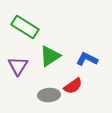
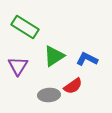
green triangle: moved 4 px right
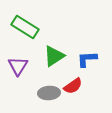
blue L-shape: rotated 30 degrees counterclockwise
gray ellipse: moved 2 px up
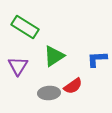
blue L-shape: moved 10 px right
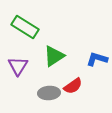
blue L-shape: rotated 20 degrees clockwise
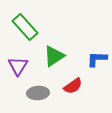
green rectangle: rotated 16 degrees clockwise
blue L-shape: rotated 15 degrees counterclockwise
gray ellipse: moved 11 px left
